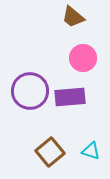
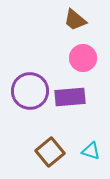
brown trapezoid: moved 2 px right, 3 px down
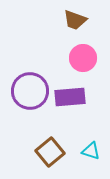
brown trapezoid: rotated 20 degrees counterclockwise
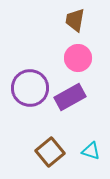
brown trapezoid: rotated 80 degrees clockwise
pink circle: moved 5 px left
purple circle: moved 3 px up
purple rectangle: rotated 24 degrees counterclockwise
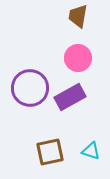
brown trapezoid: moved 3 px right, 4 px up
brown square: rotated 28 degrees clockwise
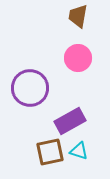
purple rectangle: moved 24 px down
cyan triangle: moved 12 px left
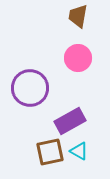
cyan triangle: rotated 12 degrees clockwise
